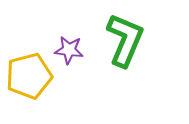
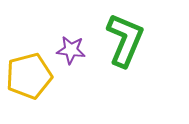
purple star: moved 2 px right
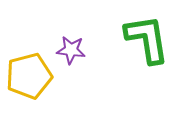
green L-shape: moved 22 px right, 1 px up; rotated 32 degrees counterclockwise
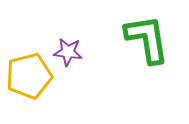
purple star: moved 3 px left, 2 px down
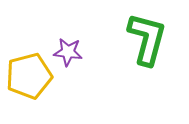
green L-shape: rotated 24 degrees clockwise
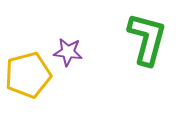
yellow pentagon: moved 1 px left, 1 px up
